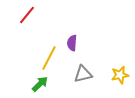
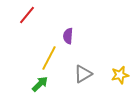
purple semicircle: moved 4 px left, 7 px up
gray triangle: rotated 18 degrees counterclockwise
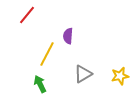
yellow line: moved 2 px left, 4 px up
yellow star: moved 1 px down
green arrow: rotated 72 degrees counterclockwise
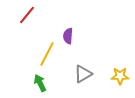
yellow star: rotated 12 degrees clockwise
green arrow: moved 1 px up
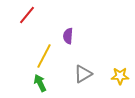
yellow line: moved 3 px left, 2 px down
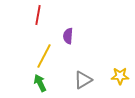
red line: moved 11 px right; rotated 30 degrees counterclockwise
gray triangle: moved 6 px down
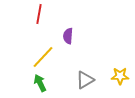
red line: moved 1 px right, 1 px up
yellow line: moved 1 px left, 1 px down; rotated 15 degrees clockwise
gray triangle: moved 2 px right
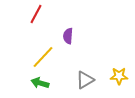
red line: moved 3 px left; rotated 18 degrees clockwise
yellow star: moved 1 px left
green arrow: rotated 48 degrees counterclockwise
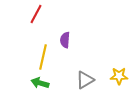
purple semicircle: moved 3 px left, 4 px down
yellow line: rotated 30 degrees counterclockwise
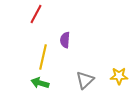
gray triangle: rotated 12 degrees counterclockwise
